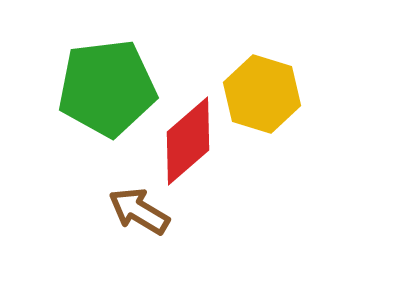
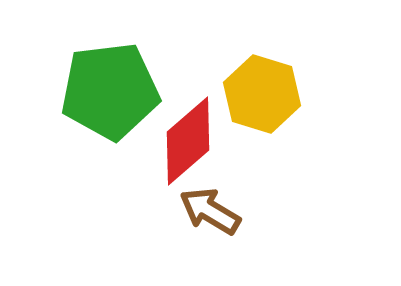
green pentagon: moved 3 px right, 3 px down
brown arrow: moved 71 px right
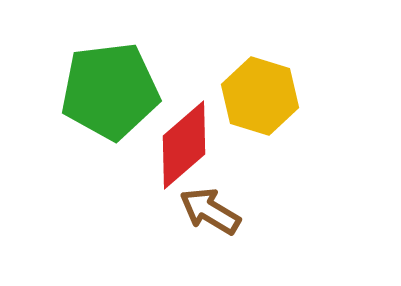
yellow hexagon: moved 2 px left, 2 px down
red diamond: moved 4 px left, 4 px down
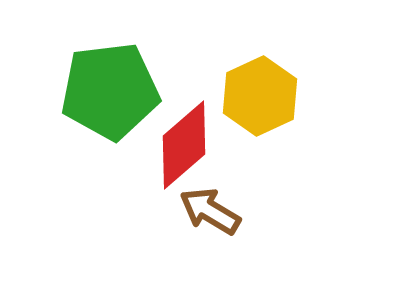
yellow hexagon: rotated 18 degrees clockwise
